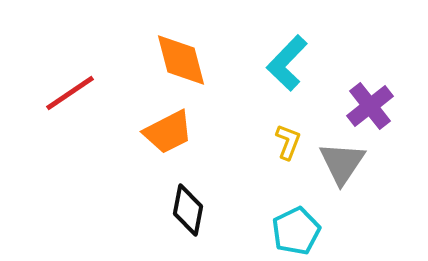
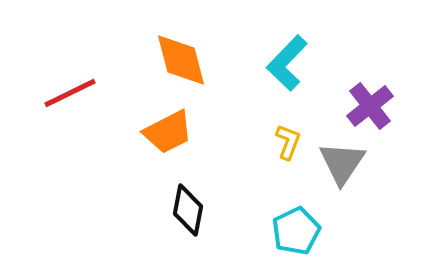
red line: rotated 8 degrees clockwise
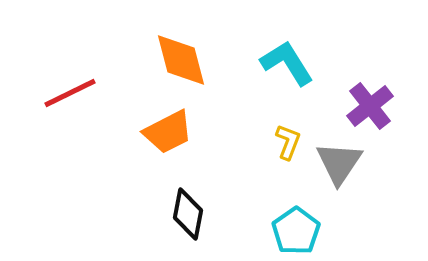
cyan L-shape: rotated 104 degrees clockwise
gray triangle: moved 3 px left
black diamond: moved 4 px down
cyan pentagon: rotated 9 degrees counterclockwise
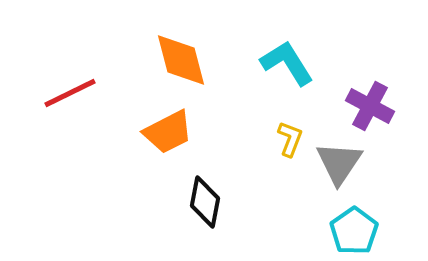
purple cross: rotated 24 degrees counterclockwise
yellow L-shape: moved 2 px right, 3 px up
black diamond: moved 17 px right, 12 px up
cyan pentagon: moved 58 px right
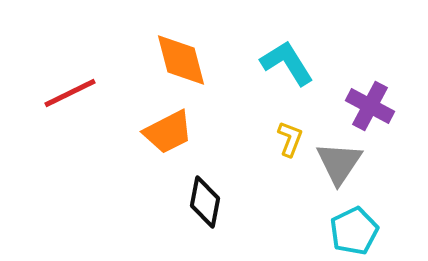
cyan pentagon: rotated 9 degrees clockwise
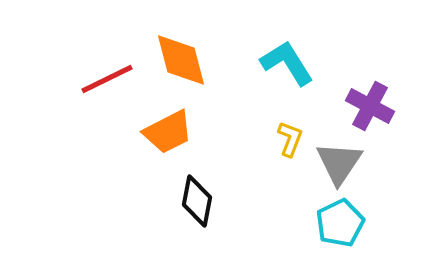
red line: moved 37 px right, 14 px up
black diamond: moved 8 px left, 1 px up
cyan pentagon: moved 14 px left, 8 px up
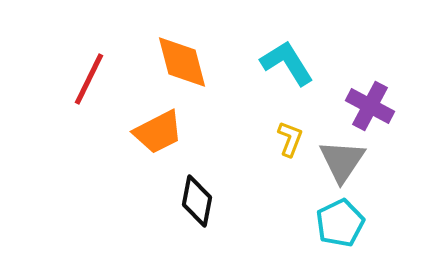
orange diamond: moved 1 px right, 2 px down
red line: moved 18 px left; rotated 38 degrees counterclockwise
orange trapezoid: moved 10 px left
gray triangle: moved 3 px right, 2 px up
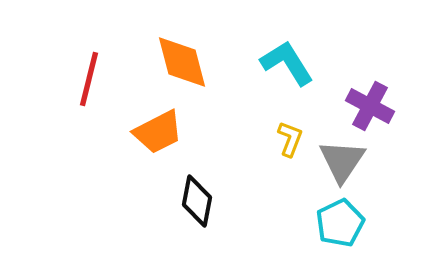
red line: rotated 12 degrees counterclockwise
